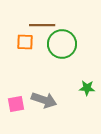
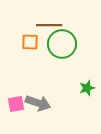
brown line: moved 7 px right
orange square: moved 5 px right
green star: rotated 21 degrees counterclockwise
gray arrow: moved 6 px left, 3 px down
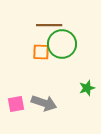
orange square: moved 11 px right, 10 px down
gray arrow: moved 6 px right
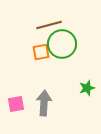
brown line: rotated 15 degrees counterclockwise
orange square: rotated 12 degrees counterclockwise
gray arrow: rotated 105 degrees counterclockwise
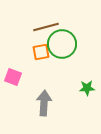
brown line: moved 3 px left, 2 px down
green star: rotated 14 degrees clockwise
pink square: moved 3 px left, 27 px up; rotated 30 degrees clockwise
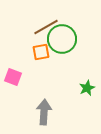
brown line: rotated 15 degrees counterclockwise
green circle: moved 5 px up
green star: rotated 21 degrees counterclockwise
gray arrow: moved 9 px down
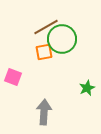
orange square: moved 3 px right
